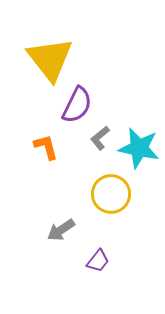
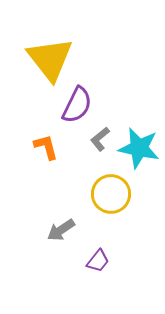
gray L-shape: moved 1 px down
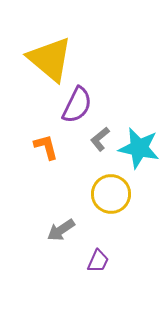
yellow triangle: rotated 12 degrees counterclockwise
purple trapezoid: rotated 15 degrees counterclockwise
